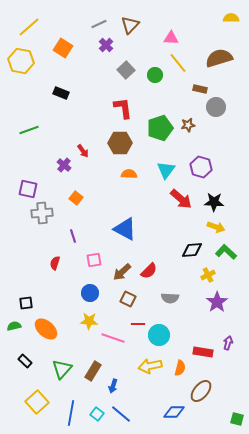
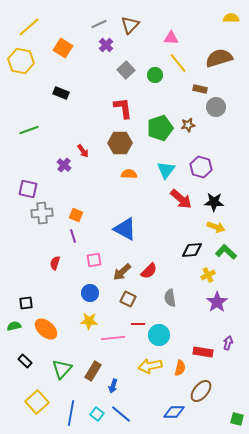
orange square at (76, 198): moved 17 px down; rotated 16 degrees counterclockwise
gray semicircle at (170, 298): rotated 78 degrees clockwise
pink line at (113, 338): rotated 25 degrees counterclockwise
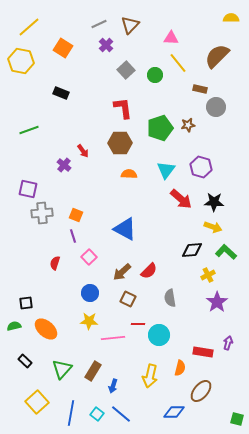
brown semicircle at (219, 58): moved 2 px left, 2 px up; rotated 28 degrees counterclockwise
yellow arrow at (216, 227): moved 3 px left
pink square at (94, 260): moved 5 px left, 3 px up; rotated 35 degrees counterclockwise
yellow arrow at (150, 366): moved 10 px down; rotated 65 degrees counterclockwise
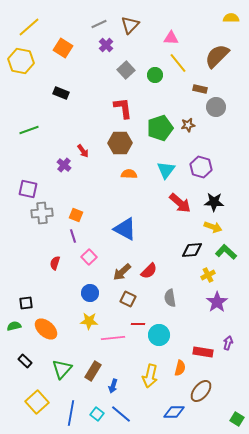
red arrow at (181, 199): moved 1 px left, 4 px down
green square at (237, 419): rotated 16 degrees clockwise
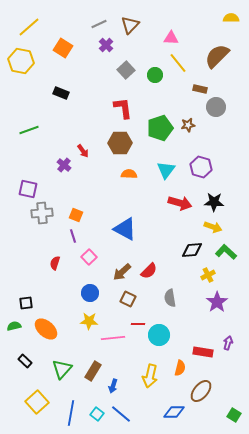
red arrow at (180, 203): rotated 25 degrees counterclockwise
green square at (237, 419): moved 3 px left, 4 px up
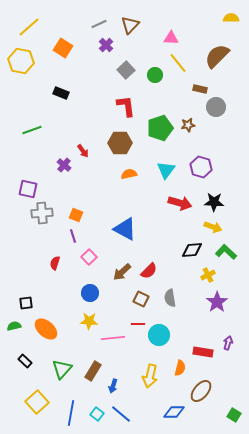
red L-shape at (123, 108): moved 3 px right, 2 px up
green line at (29, 130): moved 3 px right
orange semicircle at (129, 174): rotated 14 degrees counterclockwise
brown square at (128, 299): moved 13 px right
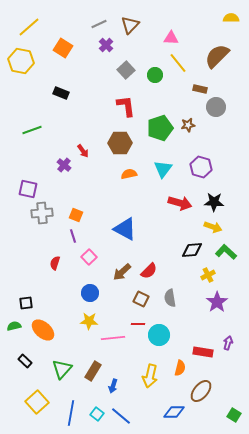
cyan triangle at (166, 170): moved 3 px left, 1 px up
orange ellipse at (46, 329): moved 3 px left, 1 px down
blue line at (121, 414): moved 2 px down
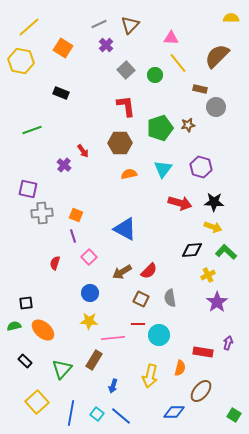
brown arrow at (122, 272): rotated 12 degrees clockwise
brown rectangle at (93, 371): moved 1 px right, 11 px up
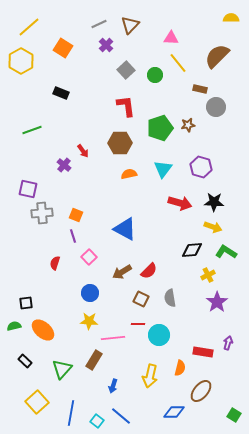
yellow hexagon at (21, 61): rotated 20 degrees clockwise
green L-shape at (226, 252): rotated 10 degrees counterclockwise
cyan square at (97, 414): moved 7 px down
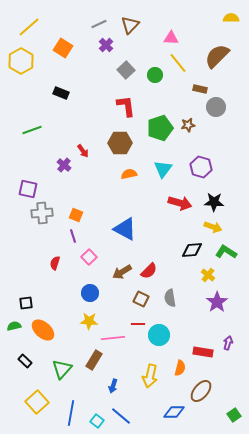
yellow cross at (208, 275): rotated 24 degrees counterclockwise
green square at (234, 415): rotated 24 degrees clockwise
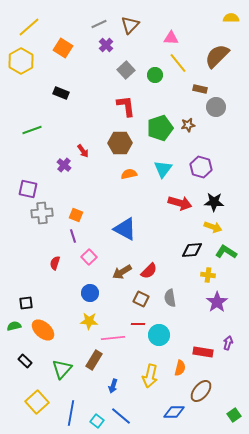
yellow cross at (208, 275): rotated 32 degrees counterclockwise
